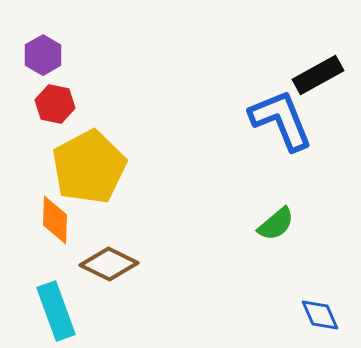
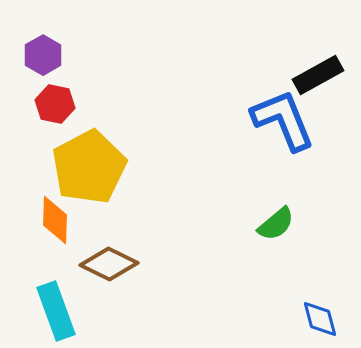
blue L-shape: moved 2 px right
blue diamond: moved 4 px down; rotated 9 degrees clockwise
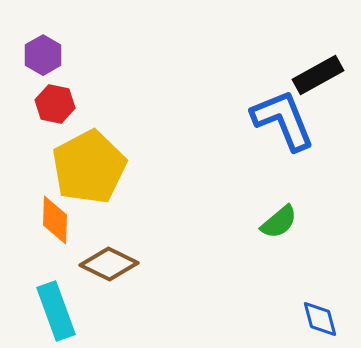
green semicircle: moved 3 px right, 2 px up
